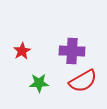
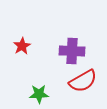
red star: moved 5 px up
green star: moved 11 px down
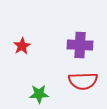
purple cross: moved 8 px right, 6 px up
red semicircle: rotated 28 degrees clockwise
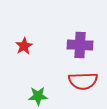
red star: moved 2 px right
green star: moved 1 px left, 2 px down
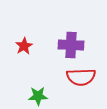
purple cross: moved 9 px left
red semicircle: moved 2 px left, 4 px up
